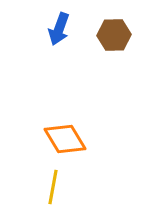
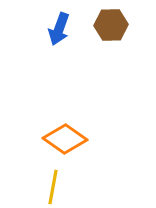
brown hexagon: moved 3 px left, 10 px up
orange diamond: rotated 24 degrees counterclockwise
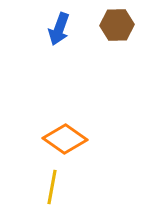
brown hexagon: moved 6 px right
yellow line: moved 1 px left
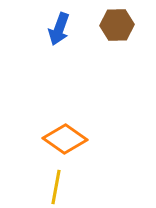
yellow line: moved 4 px right
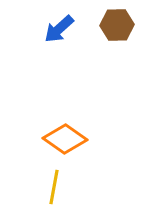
blue arrow: rotated 28 degrees clockwise
yellow line: moved 2 px left
